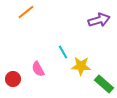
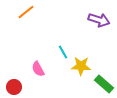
purple arrow: rotated 35 degrees clockwise
red circle: moved 1 px right, 8 px down
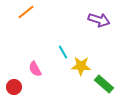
pink semicircle: moved 3 px left
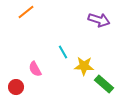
yellow star: moved 3 px right
red circle: moved 2 px right
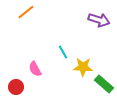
yellow star: moved 1 px left, 1 px down
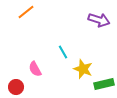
yellow star: moved 2 px down; rotated 18 degrees clockwise
green rectangle: rotated 54 degrees counterclockwise
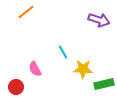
yellow star: rotated 18 degrees counterclockwise
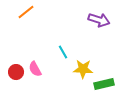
red circle: moved 15 px up
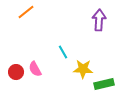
purple arrow: rotated 105 degrees counterclockwise
